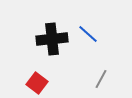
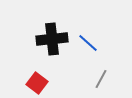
blue line: moved 9 px down
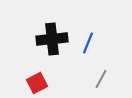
blue line: rotated 70 degrees clockwise
red square: rotated 25 degrees clockwise
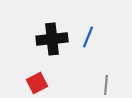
blue line: moved 6 px up
gray line: moved 5 px right, 6 px down; rotated 24 degrees counterclockwise
